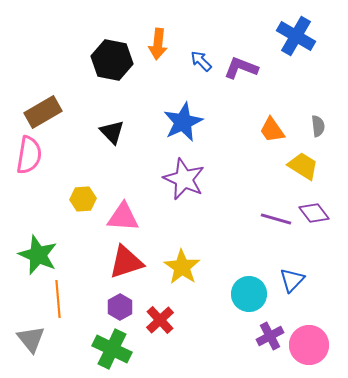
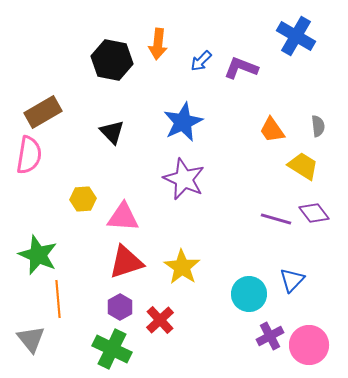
blue arrow: rotated 90 degrees counterclockwise
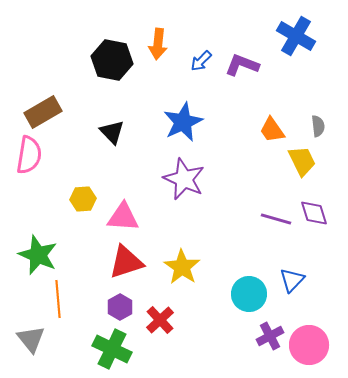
purple L-shape: moved 1 px right, 3 px up
yellow trapezoid: moved 1 px left, 5 px up; rotated 32 degrees clockwise
purple diamond: rotated 20 degrees clockwise
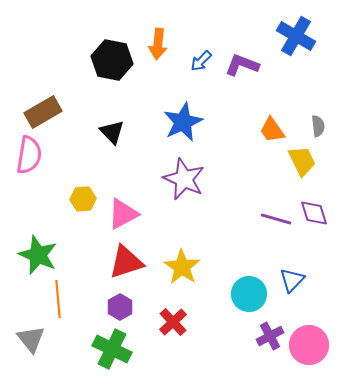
pink triangle: moved 3 px up; rotated 32 degrees counterclockwise
red cross: moved 13 px right, 2 px down
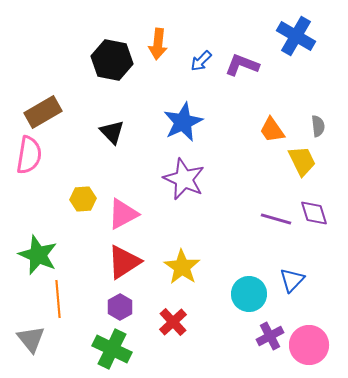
red triangle: moved 2 px left; rotated 15 degrees counterclockwise
